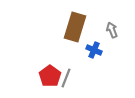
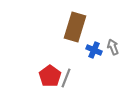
gray arrow: moved 1 px right, 17 px down
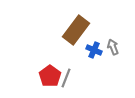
brown rectangle: moved 1 px right, 3 px down; rotated 20 degrees clockwise
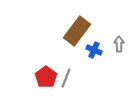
brown rectangle: moved 1 px right, 1 px down
gray arrow: moved 6 px right, 3 px up; rotated 21 degrees clockwise
red pentagon: moved 4 px left, 1 px down
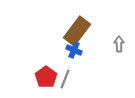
blue cross: moved 20 px left
gray line: moved 1 px left, 1 px down
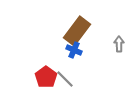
gray line: rotated 66 degrees counterclockwise
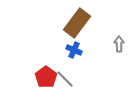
brown rectangle: moved 8 px up
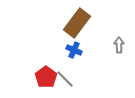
gray arrow: moved 1 px down
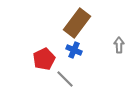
red pentagon: moved 2 px left, 18 px up; rotated 10 degrees clockwise
